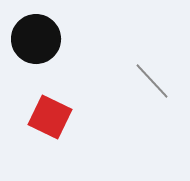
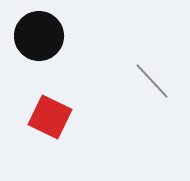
black circle: moved 3 px right, 3 px up
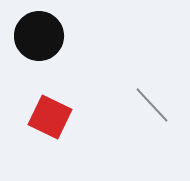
gray line: moved 24 px down
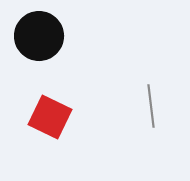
gray line: moved 1 px left, 1 px down; rotated 36 degrees clockwise
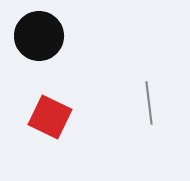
gray line: moved 2 px left, 3 px up
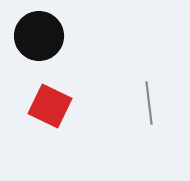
red square: moved 11 px up
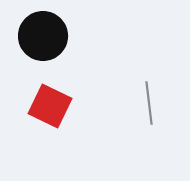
black circle: moved 4 px right
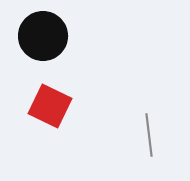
gray line: moved 32 px down
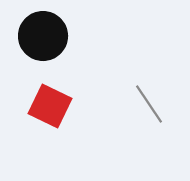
gray line: moved 31 px up; rotated 27 degrees counterclockwise
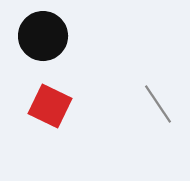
gray line: moved 9 px right
